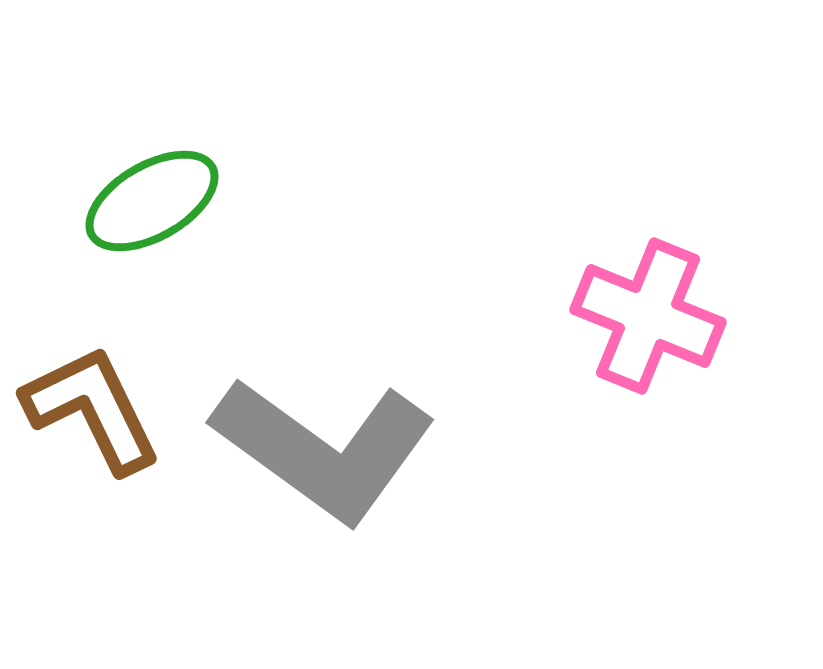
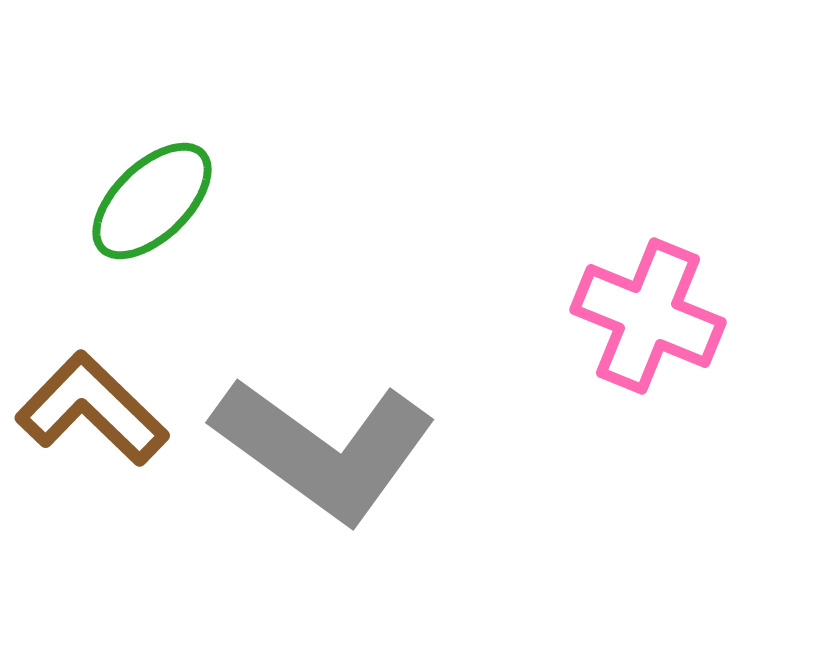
green ellipse: rotated 14 degrees counterclockwise
brown L-shape: rotated 20 degrees counterclockwise
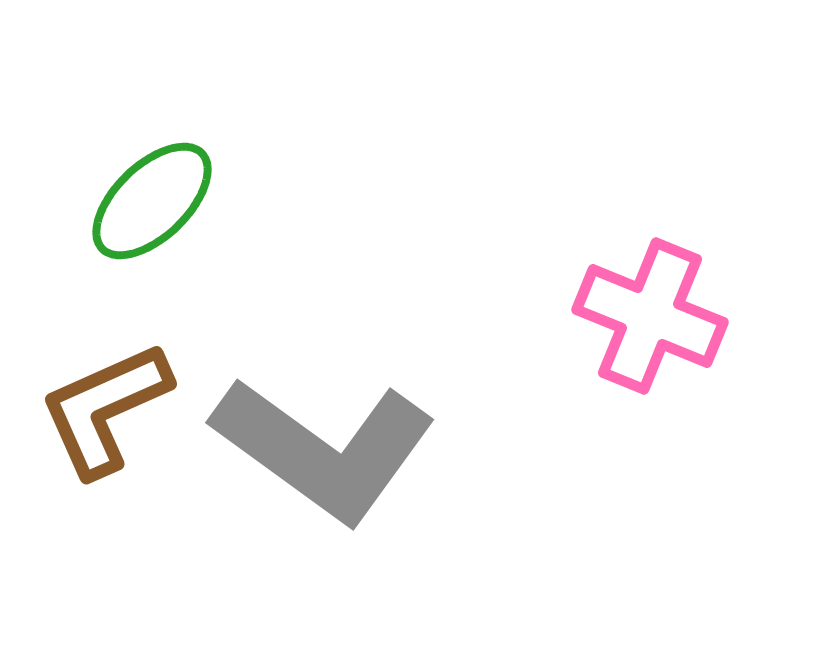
pink cross: moved 2 px right
brown L-shape: moved 13 px right; rotated 68 degrees counterclockwise
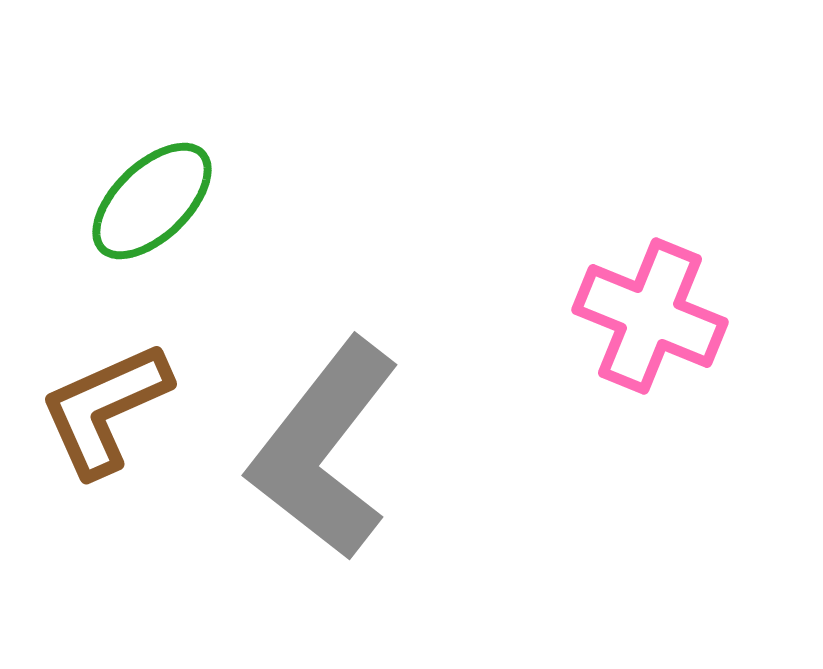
gray L-shape: rotated 92 degrees clockwise
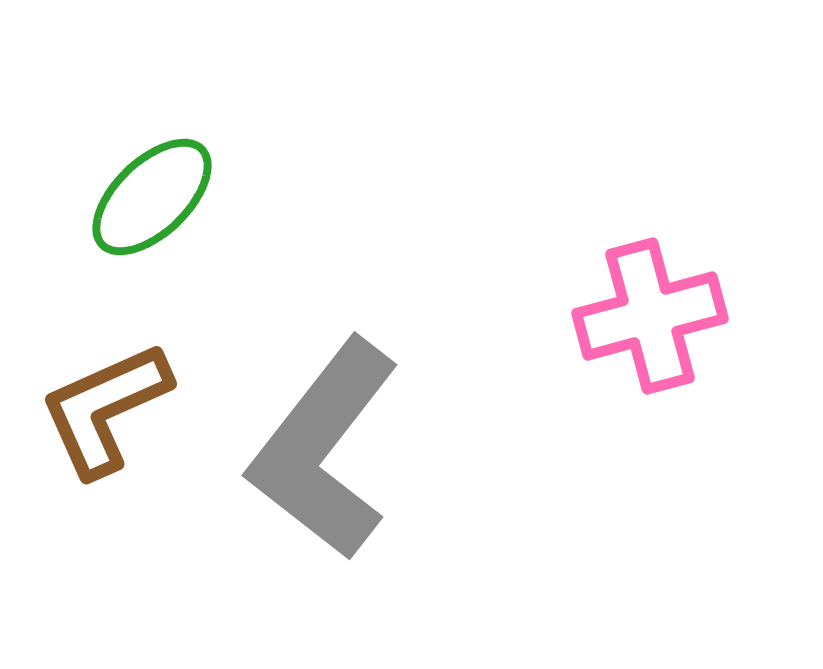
green ellipse: moved 4 px up
pink cross: rotated 37 degrees counterclockwise
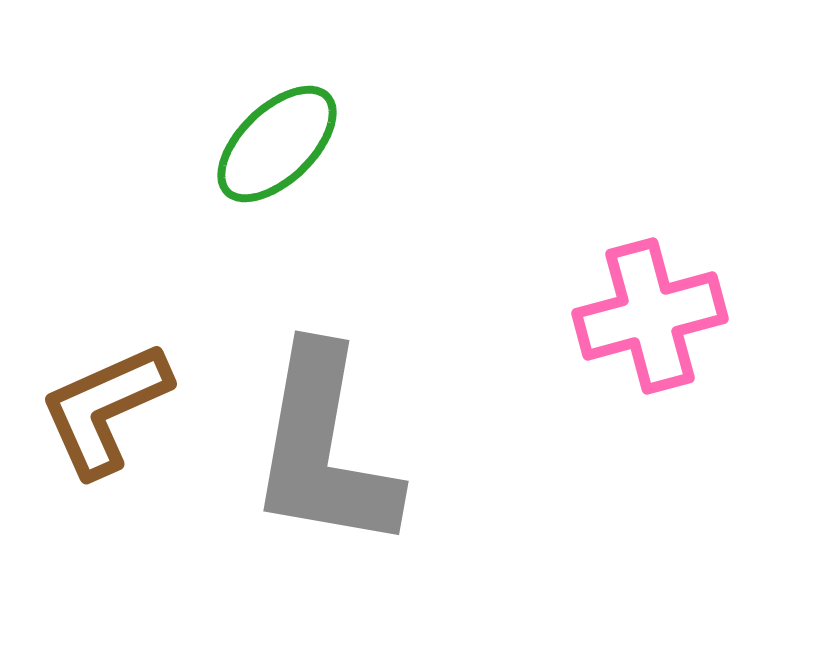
green ellipse: moved 125 px right, 53 px up
gray L-shape: rotated 28 degrees counterclockwise
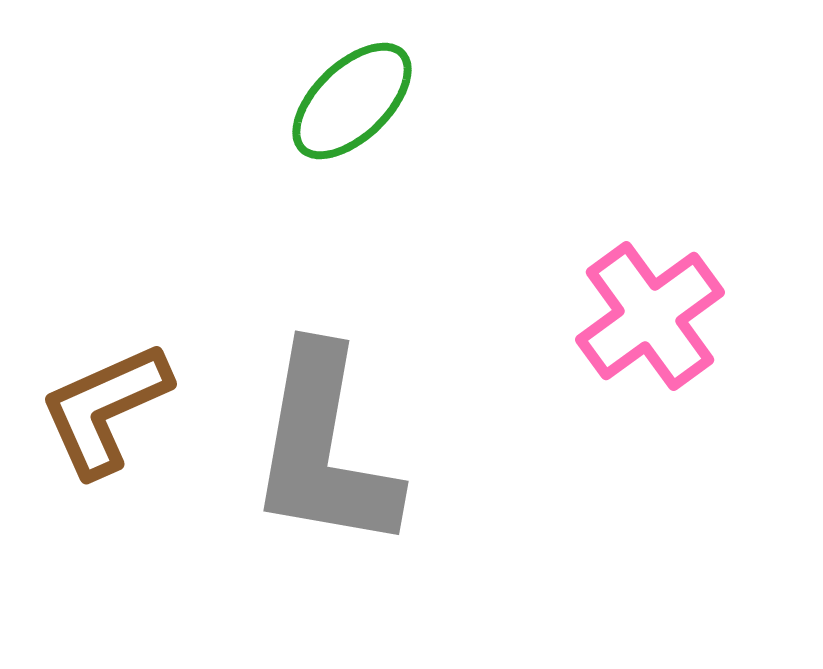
green ellipse: moved 75 px right, 43 px up
pink cross: rotated 21 degrees counterclockwise
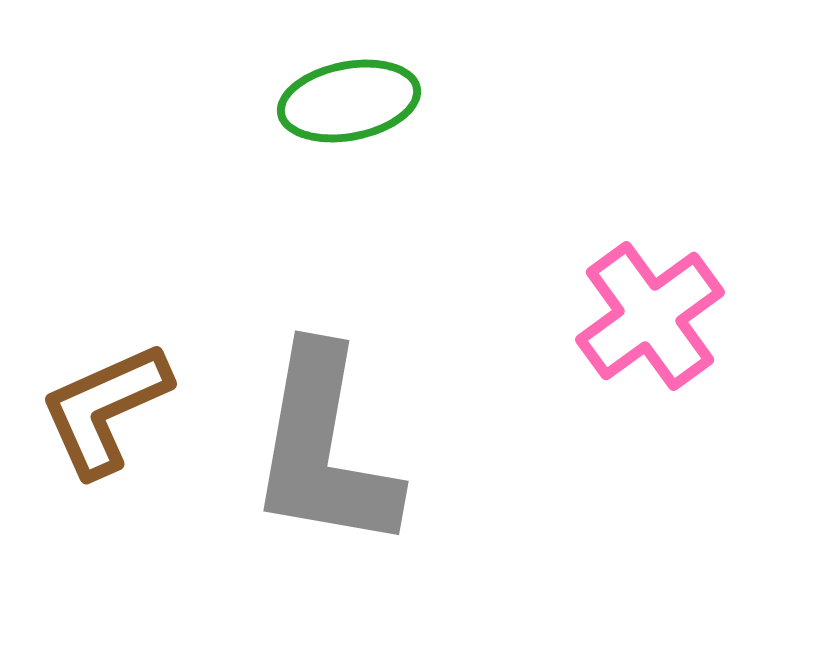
green ellipse: moved 3 px left; rotated 33 degrees clockwise
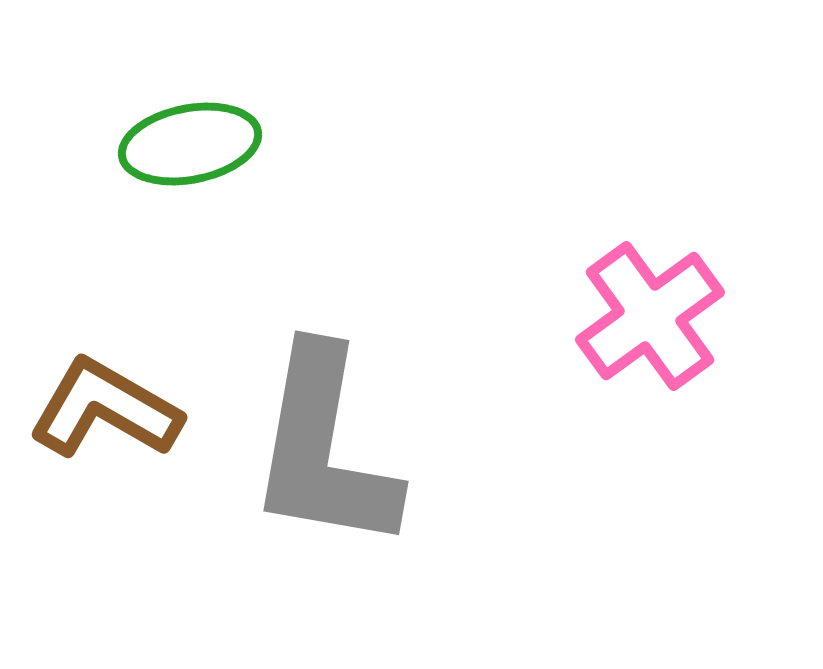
green ellipse: moved 159 px left, 43 px down
brown L-shape: rotated 54 degrees clockwise
